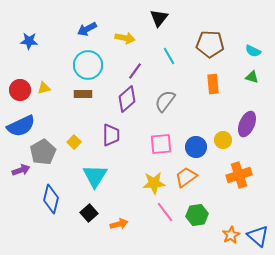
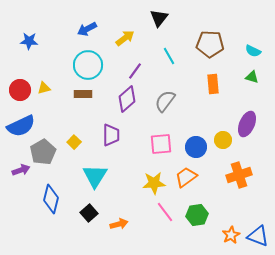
yellow arrow: rotated 48 degrees counterclockwise
blue triangle: rotated 20 degrees counterclockwise
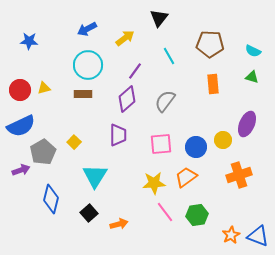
purple trapezoid: moved 7 px right
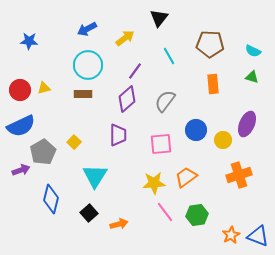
blue circle: moved 17 px up
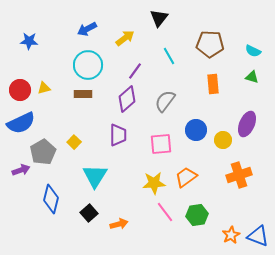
blue semicircle: moved 3 px up
